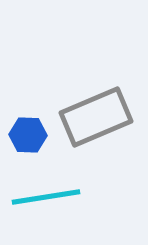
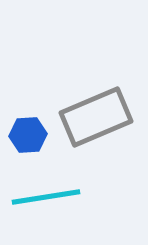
blue hexagon: rotated 6 degrees counterclockwise
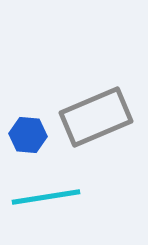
blue hexagon: rotated 9 degrees clockwise
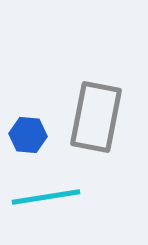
gray rectangle: rotated 56 degrees counterclockwise
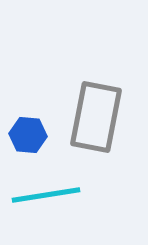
cyan line: moved 2 px up
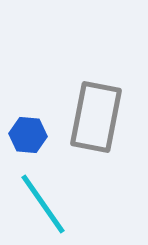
cyan line: moved 3 px left, 9 px down; rotated 64 degrees clockwise
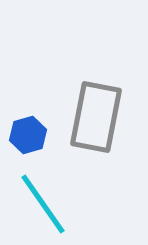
blue hexagon: rotated 21 degrees counterclockwise
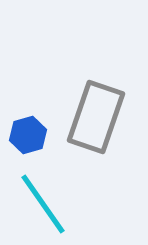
gray rectangle: rotated 8 degrees clockwise
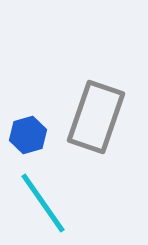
cyan line: moved 1 px up
